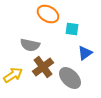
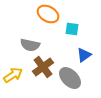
blue triangle: moved 1 px left, 2 px down
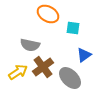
cyan square: moved 1 px right, 1 px up
yellow arrow: moved 5 px right, 3 px up
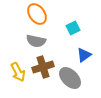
orange ellipse: moved 11 px left; rotated 25 degrees clockwise
cyan square: rotated 32 degrees counterclockwise
gray semicircle: moved 6 px right, 4 px up
brown cross: rotated 20 degrees clockwise
yellow arrow: rotated 96 degrees clockwise
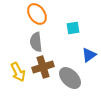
cyan square: rotated 16 degrees clockwise
gray semicircle: moved 1 px down; rotated 72 degrees clockwise
blue triangle: moved 5 px right
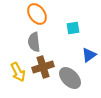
gray semicircle: moved 2 px left
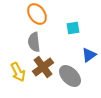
brown cross: rotated 20 degrees counterclockwise
gray ellipse: moved 2 px up
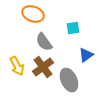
orange ellipse: moved 4 px left; rotated 35 degrees counterclockwise
gray semicircle: moved 10 px right; rotated 30 degrees counterclockwise
blue triangle: moved 3 px left
yellow arrow: moved 1 px left, 6 px up
gray ellipse: moved 1 px left, 4 px down; rotated 20 degrees clockwise
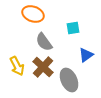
brown cross: rotated 10 degrees counterclockwise
